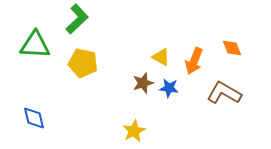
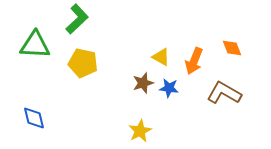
yellow star: moved 6 px right
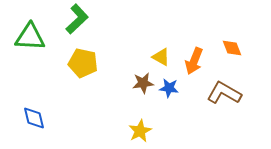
green triangle: moved 5 px left, 8 px up
brown star: rotated 10 degrees clockwise
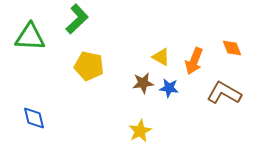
yellow pentagon: moved 6 px right, 3 px down
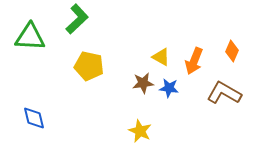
orange diamond: moved 3 px down; rotated 45 degrees clockwise
yellow star: rotated 20 degrees counterclockwise
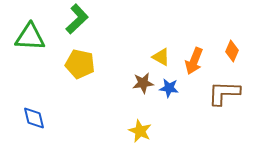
yellow pentagon: moved 9 px left, 2 px up
brown L-shape: rotated 28 degrees counterclockwise
